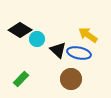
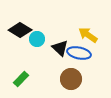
black triangle: moved 2 px right, 2 px up
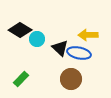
yellow arrow: rotated 36 degrees counterclockwise
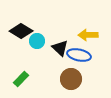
black diamond: moved 1 px right, 1 px down
cyan circle: moved 2 px down
blue ellipse: moved 2 px down
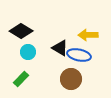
cyan circle: moved 9 px left, 11 px down
black triangle: rotated 12 degrees counterclockwise
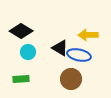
green rectangle: rotated 42 degrees clockwise
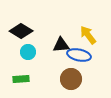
yellow arrow: rotated 54 degrees clockwise
black triangle: moved 1 px right, 3 px up; rotated 36 degrees counterclockwise
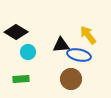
black diamond: moved 5 px left, 1 px down
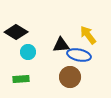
brown circle: moved 1 px left, 2 px up
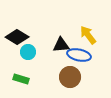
black diamond: moved 1 px right, 5 px down
green rectangle: rotated 21 degrees clockwise
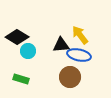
yellow arrow: moved 8 px left
cyan circle: moved 1 px up
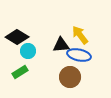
green rectangle: moved 1 px left, 7 px up; rotated 49 degrees counterclockwise
